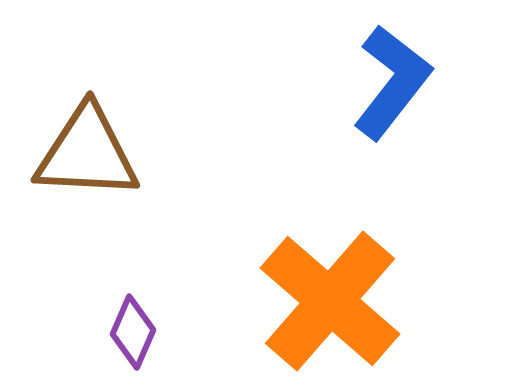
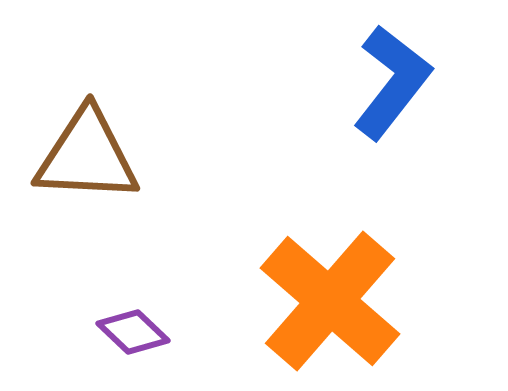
brown triangle: moved 3 px down
purple diamond: rotated 70 degrees counterclockwise
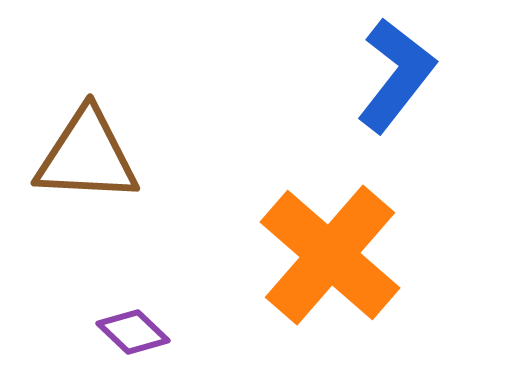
blue L-shape: moved 4 px right, 7 px up
orange cross: moved 46 px up
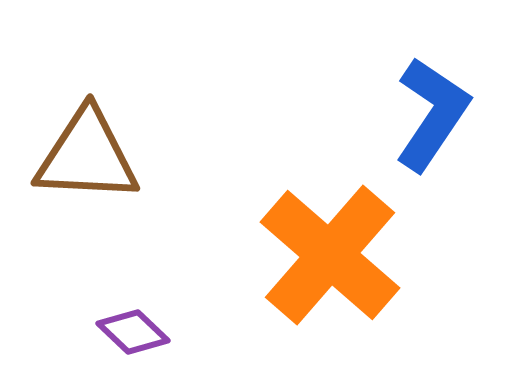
blue L-shape: moved 36 px right, 39 px down; rotated 4 degrees counterclockwise
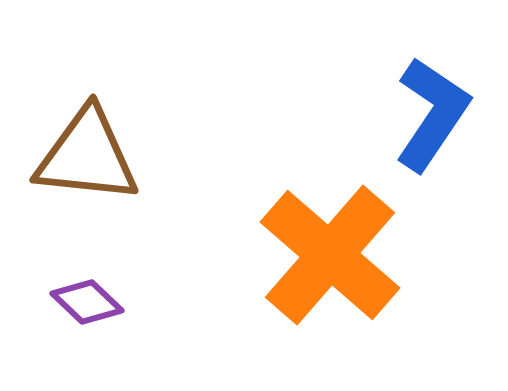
brown triangle: rotated 3 degrees clockwise
purple diamond: moved 46 px left, 30 px up
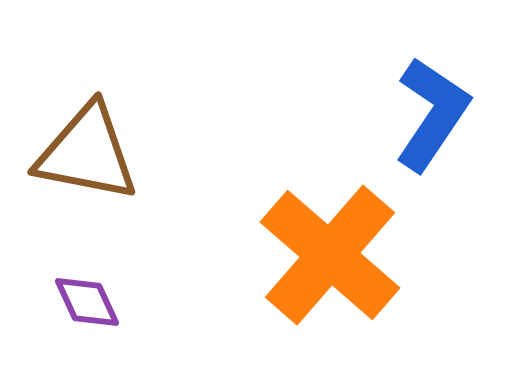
brown triangle: moved 3 px up; rotated 5 degrees clockwise
purple diamond: rotated 22 degrees clockwise
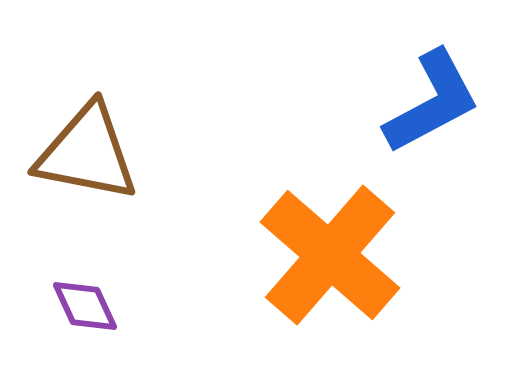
blue L-shape: moved 12 px up; rotated 28 degrees clockwise
purple diamond: moved 2 px left, 4 px down
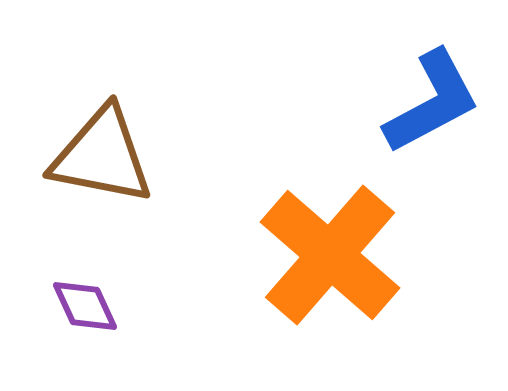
brown triangle: moved 15 px right, 3 px down
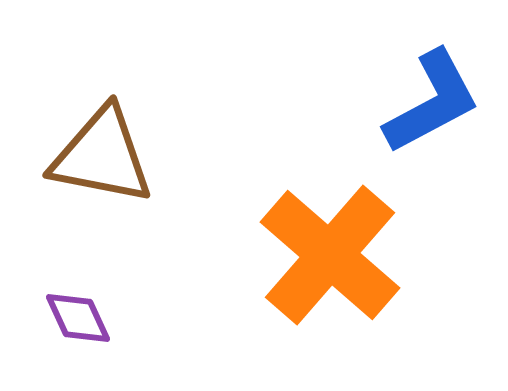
purple diamond: moved 7 px left, 12 px down
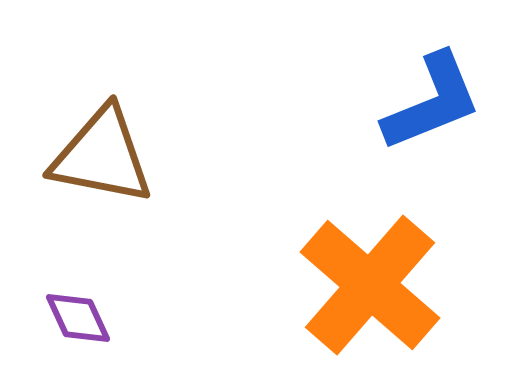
blue L-shape: rotated 6 degrees clockwise
orange cross: moved 40 px right, 30 px down
